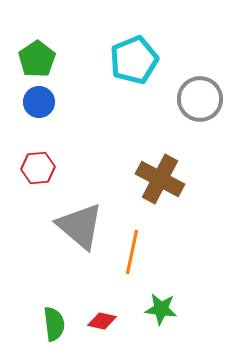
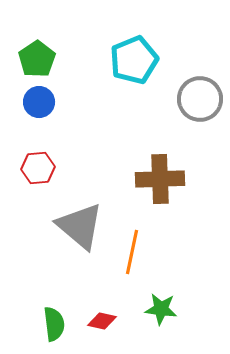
brown cross: rotated 30 degrees counterclockwise
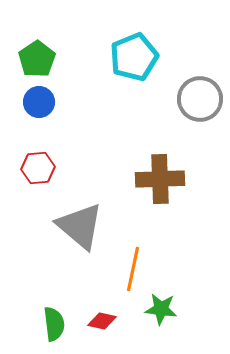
cyan pentagon: moved 3 px up
orange line: moved 1 px right, 17 px down
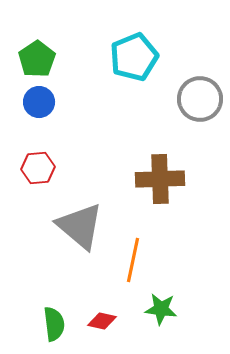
orange line: moved 9 px up
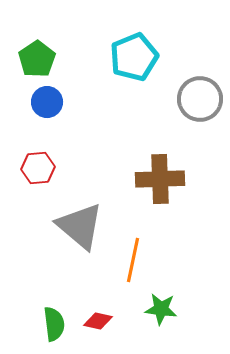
blue circle: moved 8 px right
red diamond: moved 4 px left
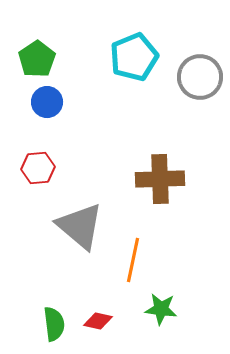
gray circle: moved 22 px up
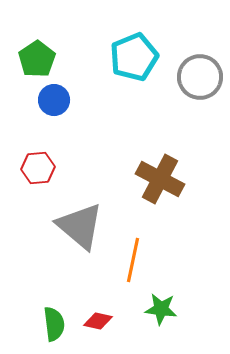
blue circle: moved 7 px right, 2 px up
brown cross: rotated 30 degrees clockwise
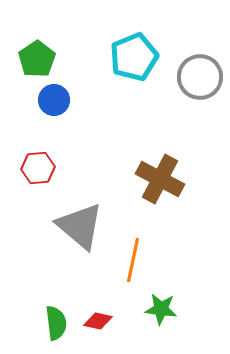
green semicircle: moved 2 px right, 1 px up
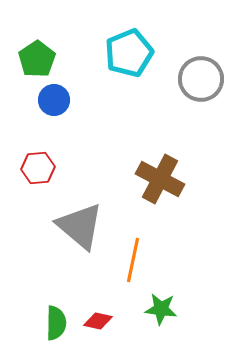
cyan pentagon: moved 5 px left, 4 px up
gray circle: moved 1 px right, 2 px down
green semicircle: rotated 8 degrees clockwise
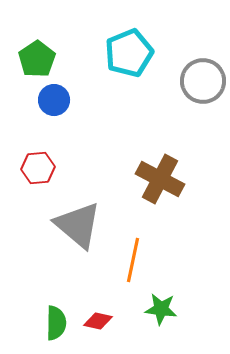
gray circle: moved 2 px right, 2 px down
gray triangle: moved 2 px left, 1 px up
